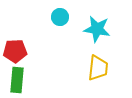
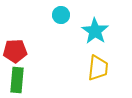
cyan circle: moved 1 px right, 2 px up
cyan star: moved 2 px left, 2 px down; rotated 24 degrees clockwise
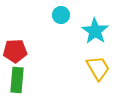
yellow trapezoid: rotated 36 degrees counterclockwise
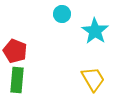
cyan circle: moved 1 px right, 1 px up
red pentagon: rotated 25 degrees clockwise
yellow trapezoid: moved 5 px left, 11 px down
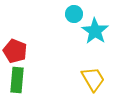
cyan circle: moved 12 px right
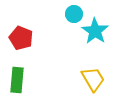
red pentagon: moved 6 px right, 13 px up
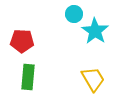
red pentagon: moved 1 px right, 3 px down; rotated 20 degrees counterclockwise
green rectangle: moved 11 px right, 3 px up
